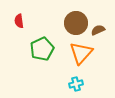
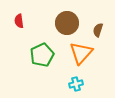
brown circle: moved 9 px left
brown semicircle: rotated 48 degrees counterclockwise
green pentagon: moved 6 px down
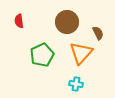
brown circle: moved 1 px up
brown semicircle: moved 3 px down; rotated 136 degrees clockwise
cyan cross: rotated 24 degrees clockwise
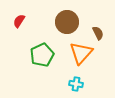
red semicircle: rotated 40 degrees clockwise
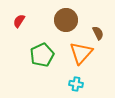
brown circle: moved 1 px left, 2 px up
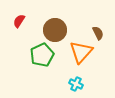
brown circle: moved 11 px left, 10 px down
orange triangle: moved 1 px up
cyan cross: rotated 16 degrees clockwise
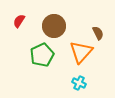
brown circle: moved 1 px left, 4 px up
cyan cross: moved 3 px right, 1 px up
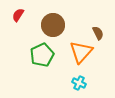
red semicircle: moved 1 px left, 6 px up
brown circle: moved 1 px left, 1 px up
